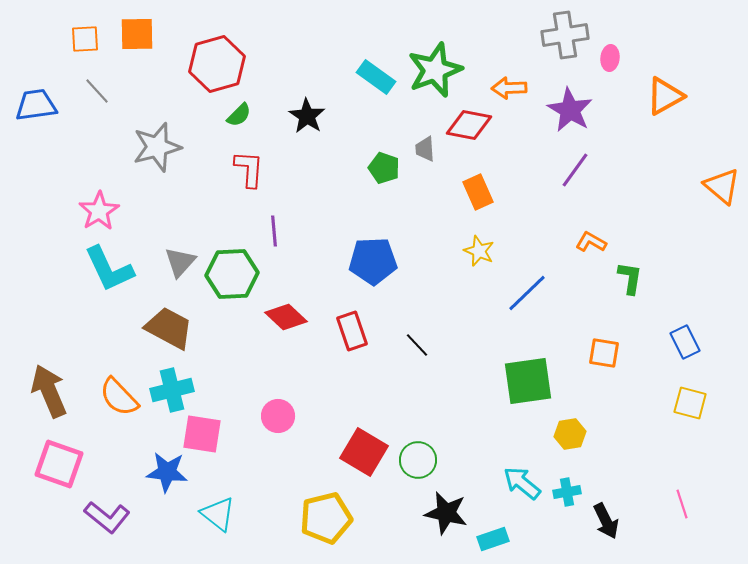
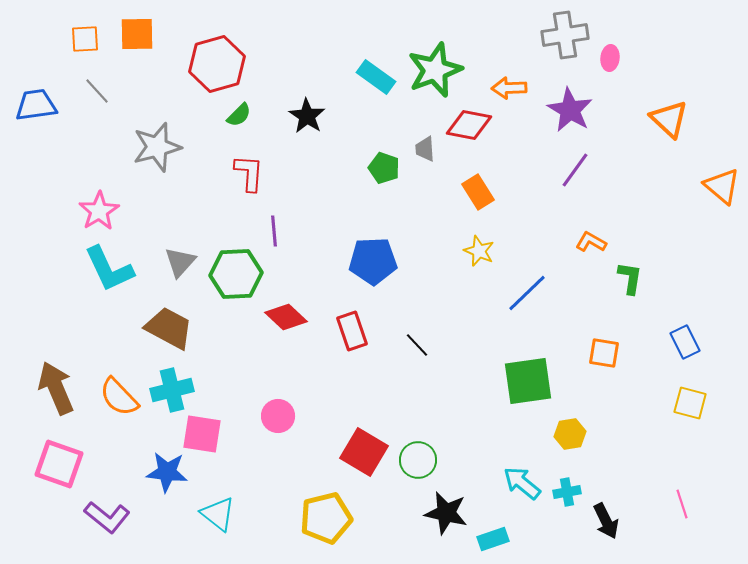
orange triangle at (665, 96): moved 4 px right, 23 px down; rotated 48 degrees counterclockwise
red L-shape at (249, 169): moved 4 px down
orange rectangle at (478, 192): rotated 8 degrees counterclockwise
green hexagon at (232, 274): moved 4 px right
brown arrow at (49, 391): moved 7 px right, 3 px up
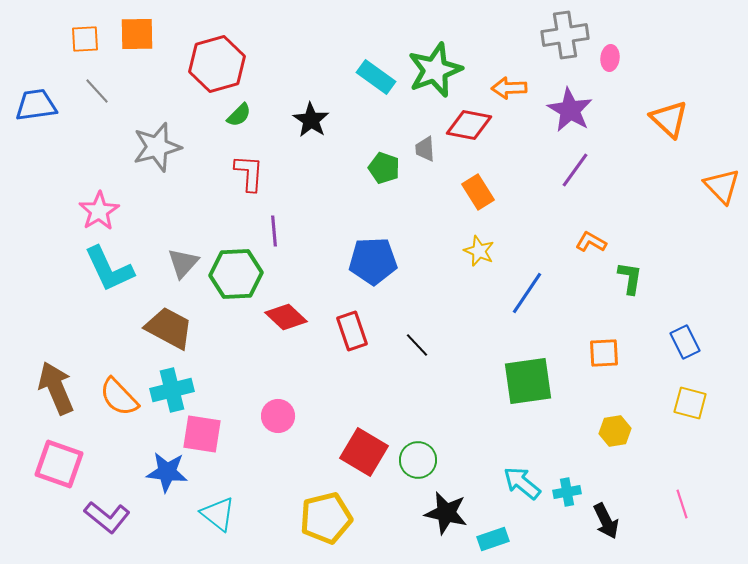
black star at (307, 116): moved 4 px right, 4 px down
orange triangle at (722, 186): rotated 6 degrees clockwise
gray triangle at (180, 262): moved 3 px right, 1 px down
blue line at (527, 293): rotated 12 degrees counterclockwise
orange square at (604, 353): rotated 12 degrees counterclockwise
yellow hexagon at (570, 434): moved 45 px right, 3 px up
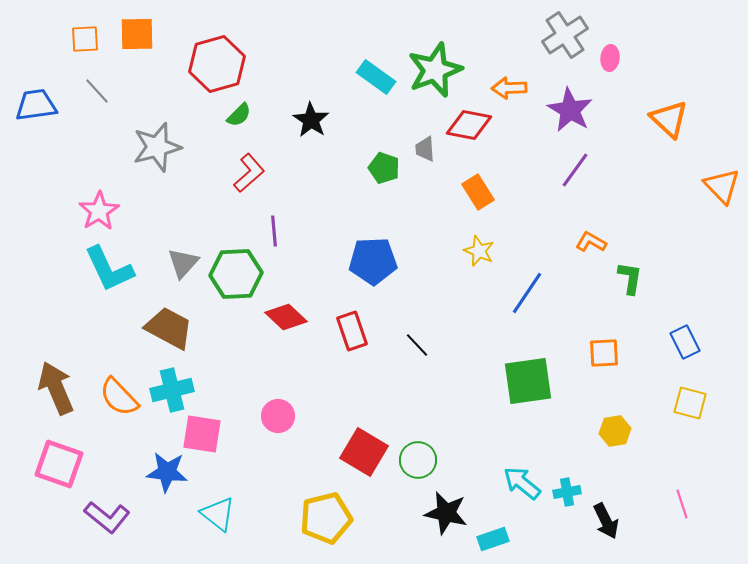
gray cross at (565, 35): rotated 24 degrees counterclockwise
red L-shape at (249, 173): rotated 45 degrees clockwise
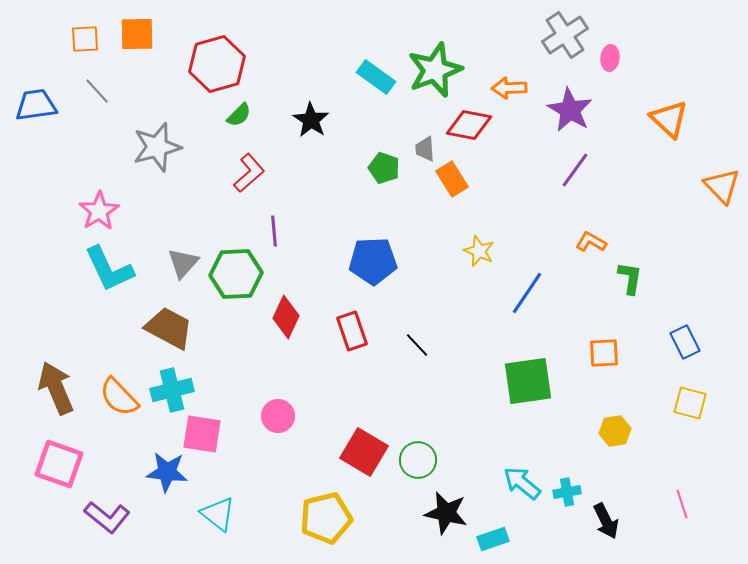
orange rectangle at (478, 192): moved 26 px left, 13 px up
red diamond at (286, 317): rotated 72 degrees clockwise
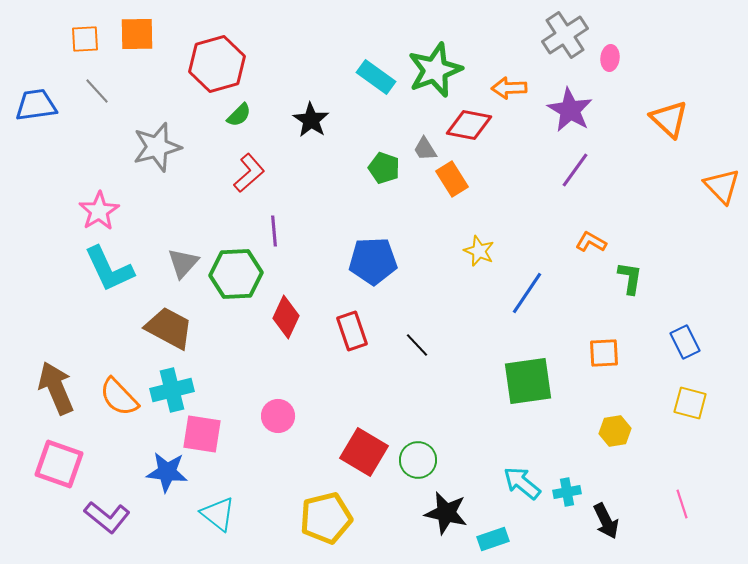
gray trapezoid at (425, 149): rotated 28 degrees counterclockwise
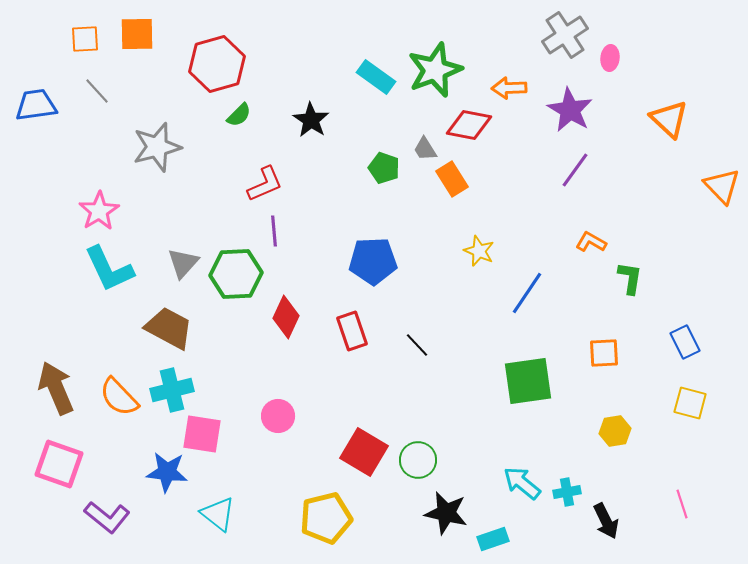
red L-shape at (249, 173): moved 16 px right, 11 px down; rotated 18 degrees clockwise
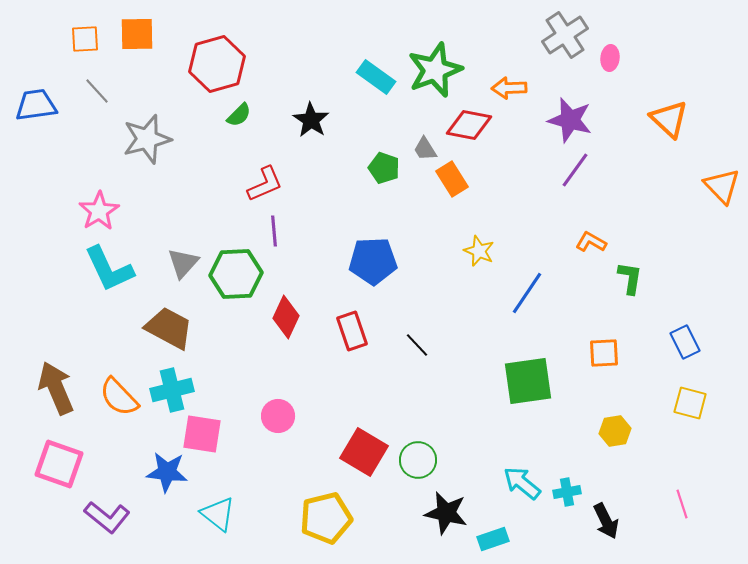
purple star at (570, 110): moved 10 px down; rotated 15 degrees counterclockwise
gray star at (157, 147): moved 10 px left, 8 px up
